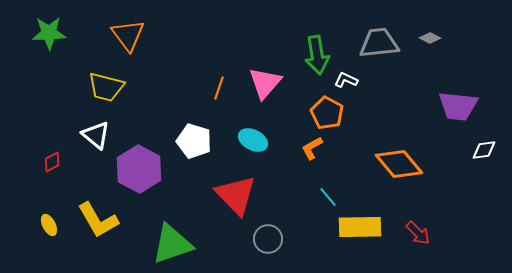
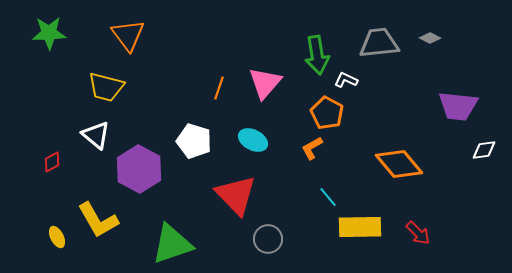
yellow ellipse: moved 8 px right, 12 px down
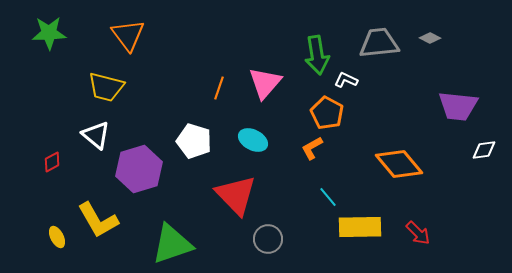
purple hexagon: rotated 15 degrees clockwise
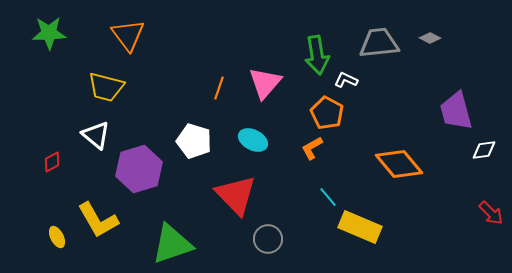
purple trapezoid: moved 2 px left, 5 px down; rotated 69 degrees clockwise
yellow rectangle: rotated 24 degrees clockwise
red arrow: moved 73 px right, 20 px up
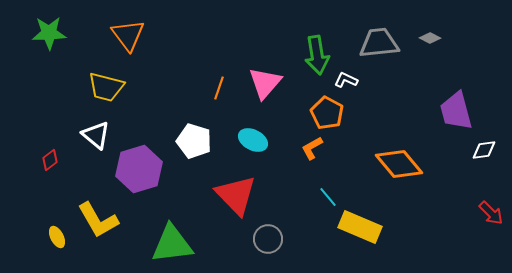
red diamond: moved 2 px left, 2 px up; rotated 10 degrees counterclockwise
green triangle: rotated 12 degrees clockwise
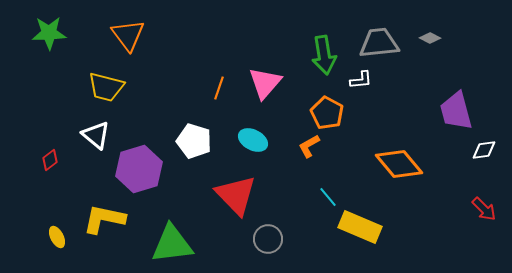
green arrow: moved 7 px right
white L-shape: moved 15 px right; rotated 150 degrees clockwise
orange L-shape: moved 3 px left, 2 px up
red arrow: moved 7 px left, 4 px up
yellow L-shape: moved 6 px right, 1 px up; rotated 132 degrees clockwise
